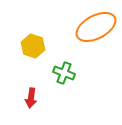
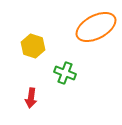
green cross: moved 1 px right
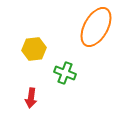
orange ellipse: rotated 33 degrees counterclockwise
yellow hexagon: moved 1 px right, 3 px down; rotated 25 degrees counterclockwise
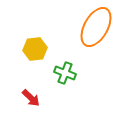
yellow hexagon: moved 1 px right
red arrow: rotated 54 degrees counterclockwise
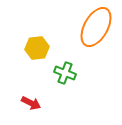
yellow hexagon: moved 2 px right, 1 px up
red arrow: moved 5 px down; rotated 18 degrees counterclockwise
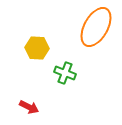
yellow hexagon: rotated 10 degrees clockwise
red arrow: moved 2 px left, 4 px down
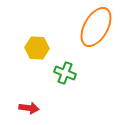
red arrow: moved 1 px down; rotated 18 degrees counterclockwise
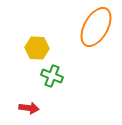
green cross: moved 13 px left, 3 px down
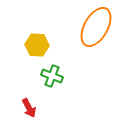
yellow hexagon: moved 3 px up
red arrow: rotated 54 degrees clockwise
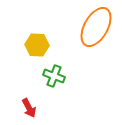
green cross: moved 2 px right
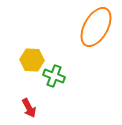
yellow hexagon: moved 5 px left, 15 px down
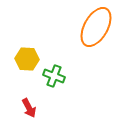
yellow hexagon: moved 5 px left, 1 px up
